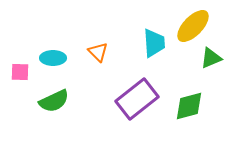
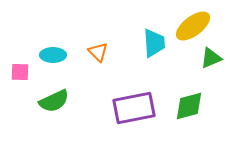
yellow ellipse: rotated 9 degrees clockwise
cyan ellipse: moved 3 px up
purple rectangle: moved 3 px left, 9 px down; rotated 27 degrees clockwise
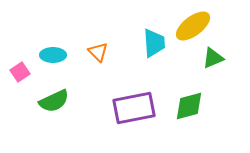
green triangle: moved 2 px right
pink square: rotated 36 degrees counterclockwise
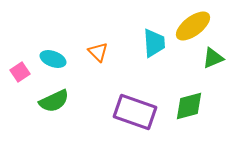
cyan ellipse: moved 4 px down; rotated 20 degrees clockwise
purple rectangle: moved 1 px right, 4 px down; rotated 30 degrees clockwise
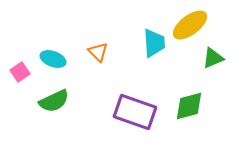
yellow ellipse: moved 3 px left, 1 px up
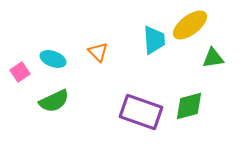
cyan trapezoid: moved 3 px up
green triangle: rotated 15 degrees clockwise
purple rectangle: moved 6 px right
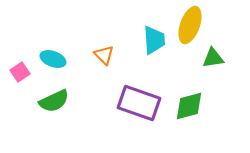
yellow ellipse: rotated 33 degrees counterclockwise
orange triangle: moved 6 px right, 3 px down
purple rectangle: moved 2 px left, 9 px up
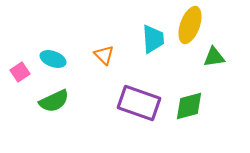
cyan trapezoid: moved 1 px left, 1 px up
green triangle: moved 1 px right, 1 px up
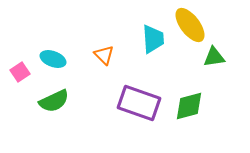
yellow ellipse: rotated 57 degrees counterclockwise
